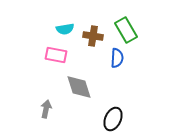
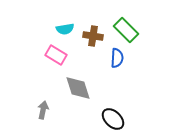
green rectangle: rotated 15 degrees counterclockwise
pink rectangle: rotated 20 degrees clockwise
gray diamond: moved 1 px left, 1 px down
gray arrow: moved 3 px left, 1 px down
black ellipse: rotated 70 degrees counterclockwise
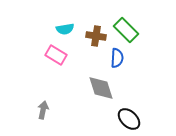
brown cross: moved 3 px right
gray diamond: moved 23 px right
black ellipse: moved 16 px right
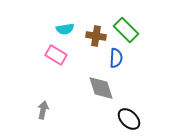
blue semicircle: moved 1 px left
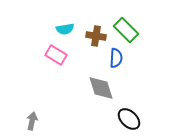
gray arrow: moved 11 px left, 11 px down
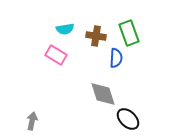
green rectangle: moved 3 px right, 3 px down; rotated 25 degrees clockwise
gray diamond: moved 2 px right, 6 px down
black ellipse: moved 1 px left
